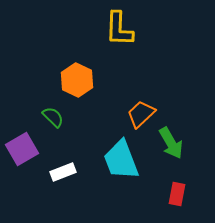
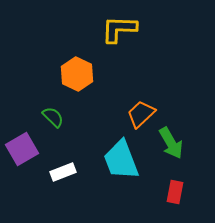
yellow L-shape: rotated 90 degrees clockwise
orange hexagon: moved 6 px up
red rectangle: moved 2 px left, 2 px up
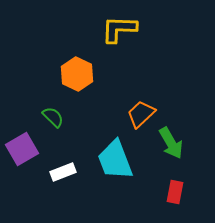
cyan trapezoid: moved 6 px left
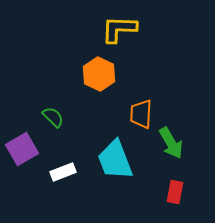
orange hexagon: moved 22 px right
orange trapezoid: rotated 44 degrees counterclockwise
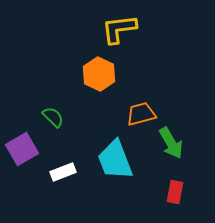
yellow L-shape: rotated 9 degrees counterclockwise
orange trapezoid: rotated 72 degrees clockwise
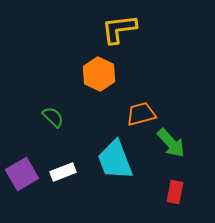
green arrow: rotated 12 degrees counterclockwise
purple square: moved 25 px down
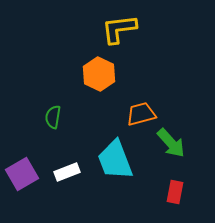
green semicircle: rotated 125 degrees counterclockwise
white rectangle: moved 4 px right
